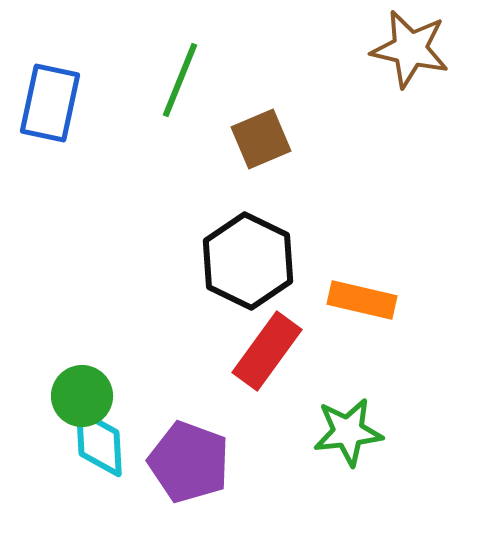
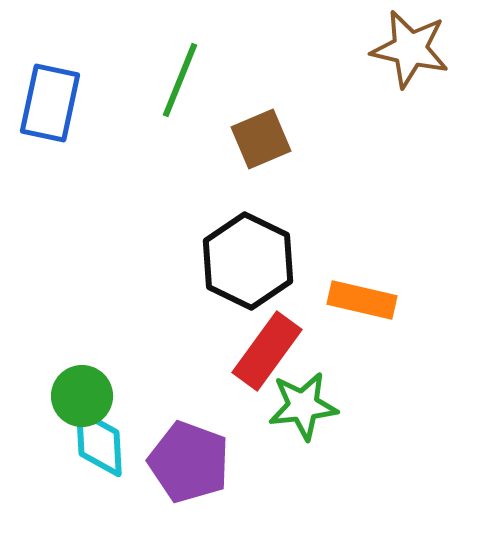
green star: moved 45 px left, 26 px up
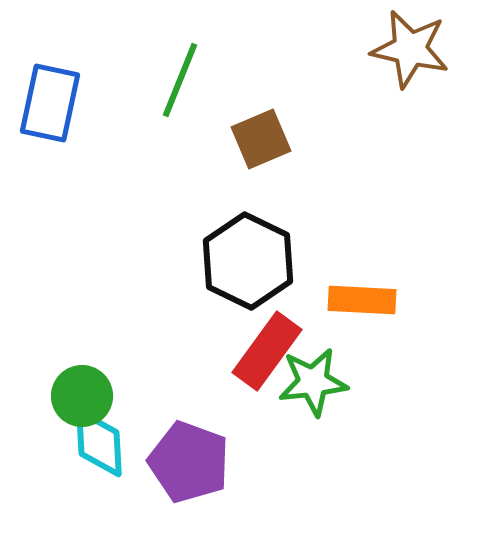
orange rectangle: rotated 10 degrees counterclockwise
green star: moved 10 px right, 24 px up
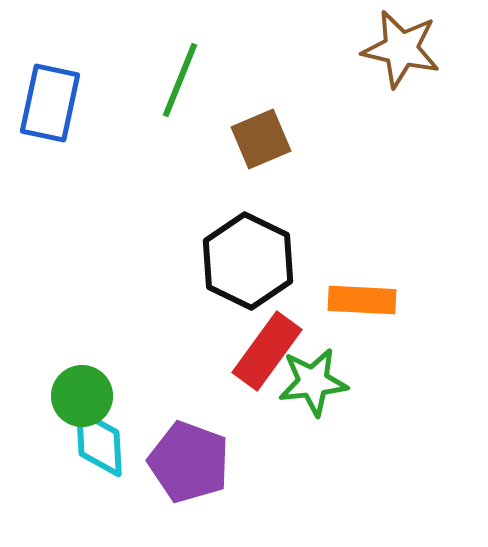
brown star: moved 9 px left
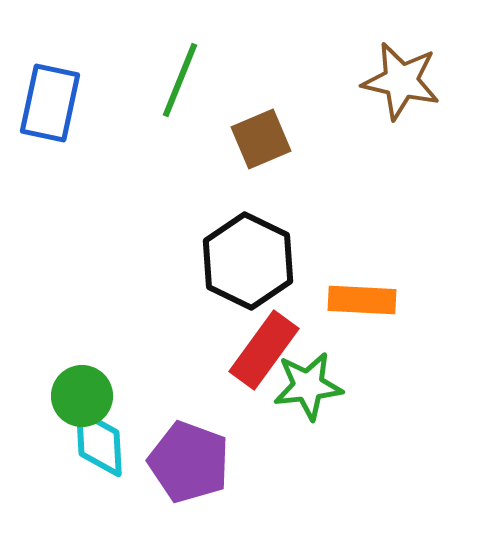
brown star: moved 32 px down
red rectangle: moved 3 px left, 1 px up
green star: moved 5 px left, 4 px down
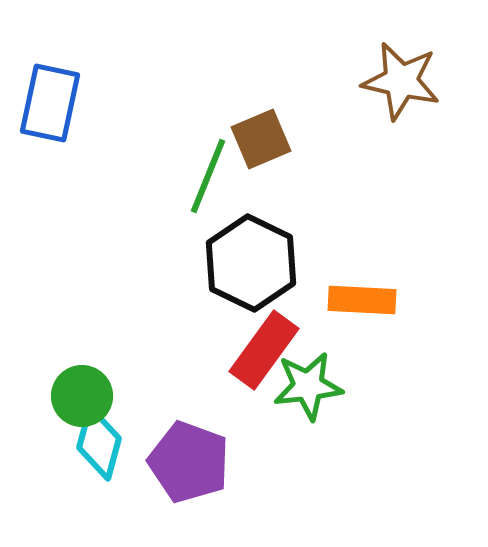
green line: moved 28 px right, 96 px down
black hexagon: moved 3 px right, 2 px down
cyan diamond: rotated 18 degrees clockwise
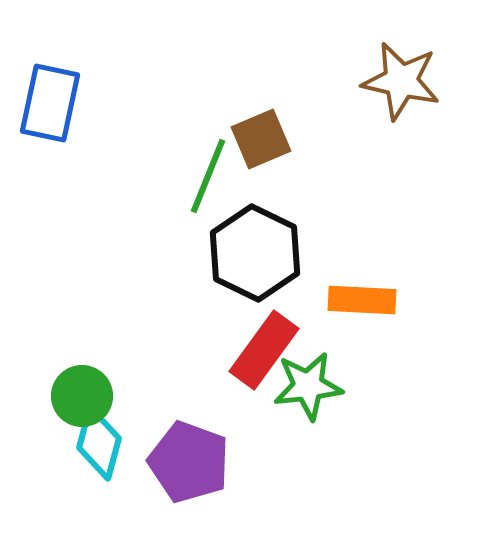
black hexagon: moved 4 px right, 10 px up
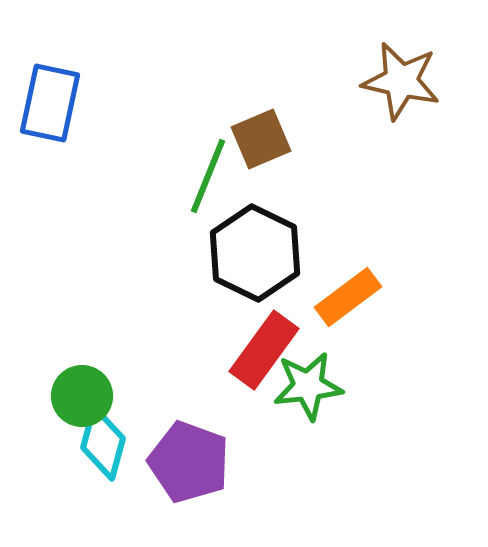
orange rectangle: moved 14 px left, 3 px up; rotated 40 degrees counterclockwise
cyan diamond: moved 4 px right
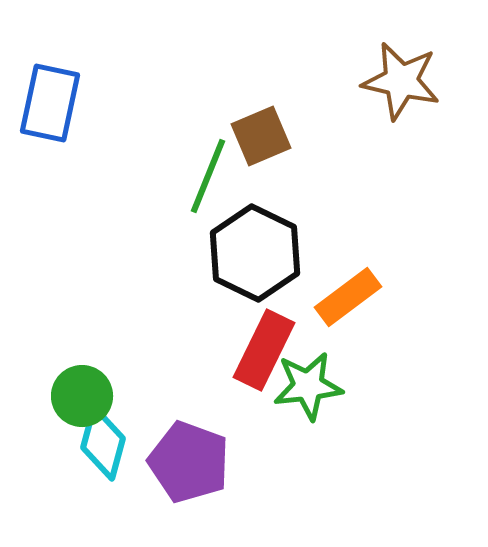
brown square: moved 3 px up
red rectangle: rotated 10 degrees counterclockwise
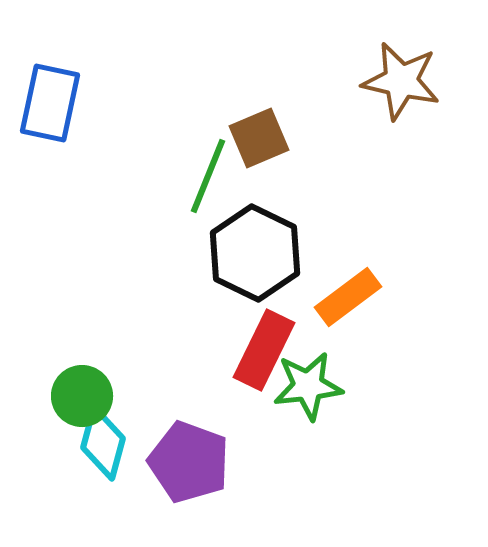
brown square: moved 2 px left, 2 px down
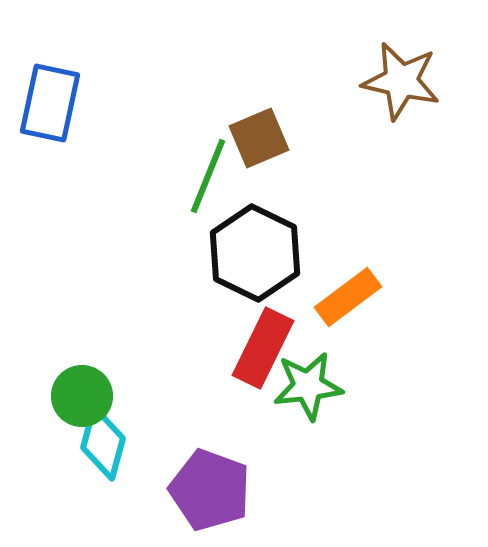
red rectangle: moved 1 px left, 2 px up
purple pentagon: moved 21 px right, 28 px down
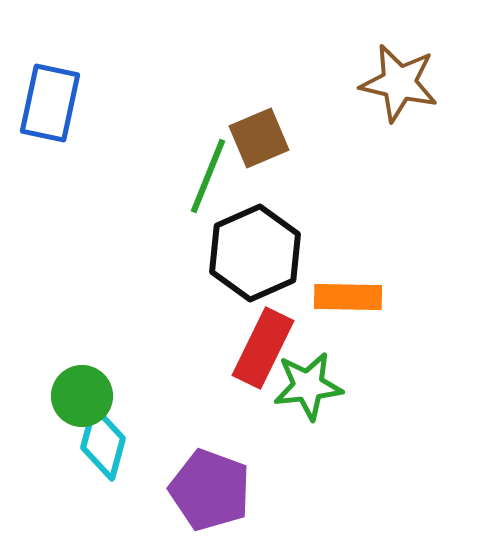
brown star: moved 2 px left, 2 px down
black hexagon: rotated 10 degrees clockwise
orange rectangle: rotated 38 degrees clockwise
